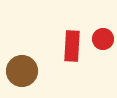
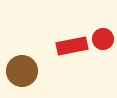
red rectangle: rotated 76 degrees clockwise
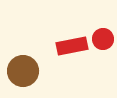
brown circle: moved 1 px right
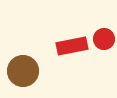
red circle: moved 1 px right
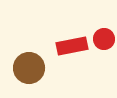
brown circle: moved 6 px right, 3 px up
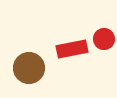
red rectangle: moved 3 px down
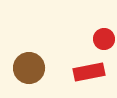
red rectangle: moved 17 px right, 23 px down
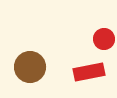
brown circle: moved 1 px right, 1 px up
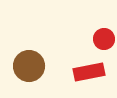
brown circle: moved 1 px left, 1 px up
